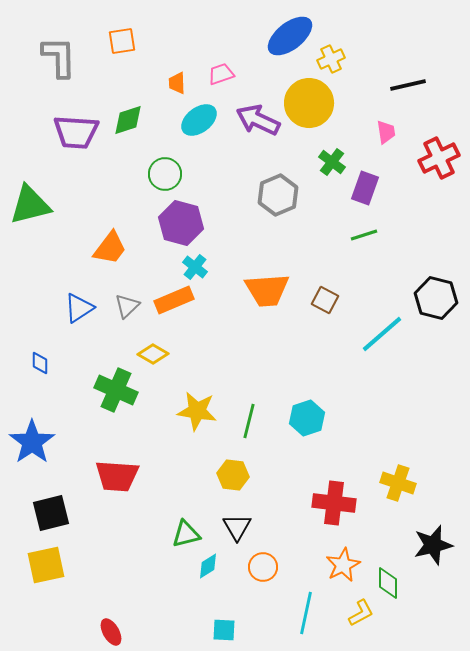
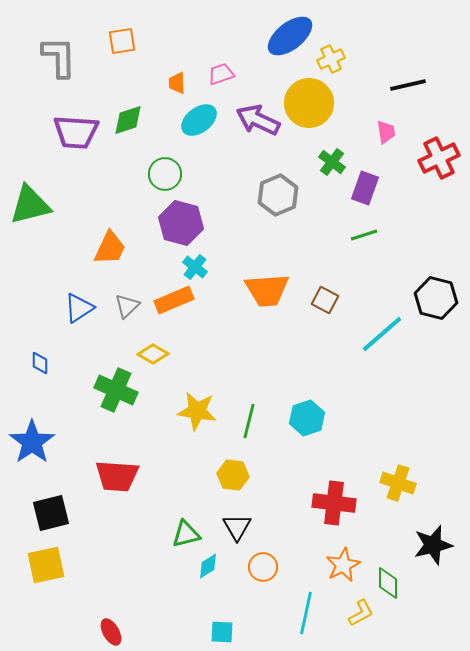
orange trapezoid at (110, 248): rotated 12 degrees counterclockwise
cyan square at (224, 630): moved 2 px left, 2 px down
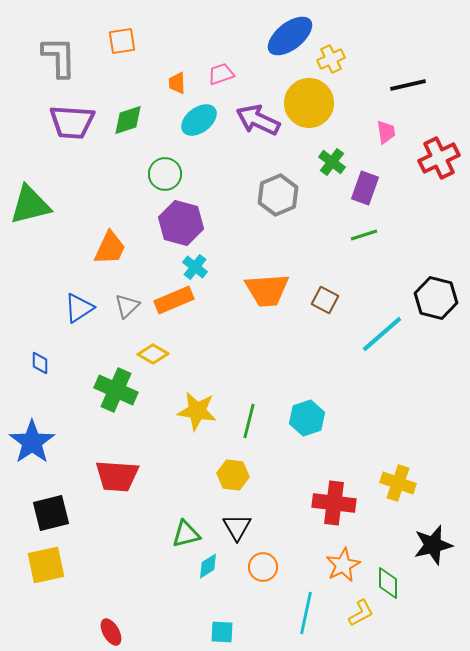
purple trapezoid at (76, 132): moved 4 px left, 10 px up
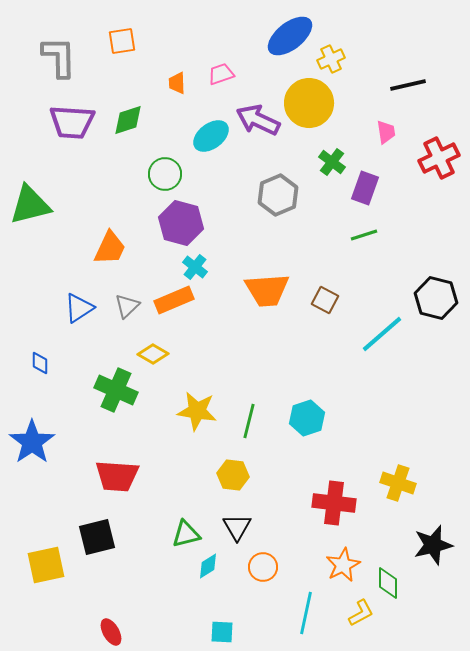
cyan ellipse at (199, 120): moved 12 px right, 16 px down
black square at (51, 513): moved 46 px right, 24 px down
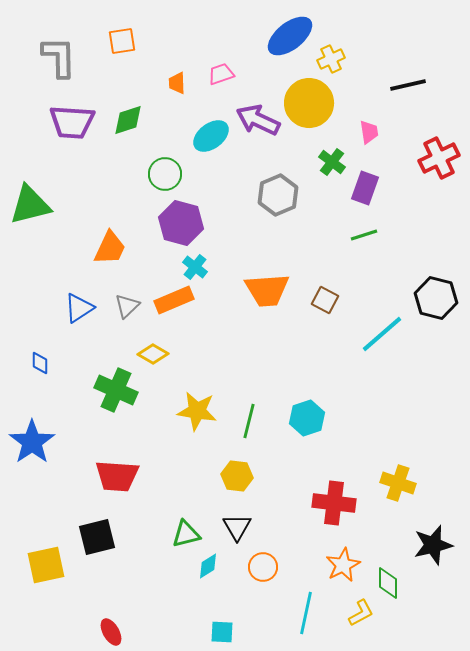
pink trapezoid at (386, 132): moved 17 px left
yellow hexagon at (233, 475): moved 4 px right, 1 px down
